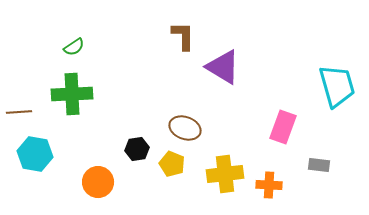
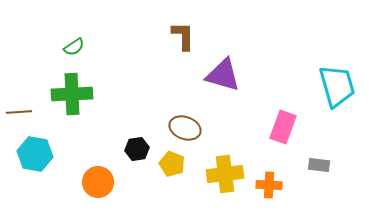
purple triangle: moved 8 px down; rotated 15 degrees counterclockwise
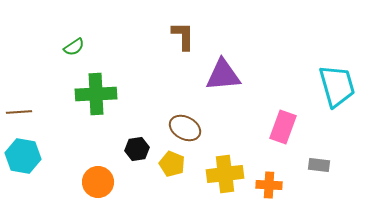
purple triangle: rotated 21 degrees counterclockwise
green cross: moved 24 px right
brown ellipse: rotated 8 degrees clockwise
cyan hexagon: moved 12 px left, 2 px down
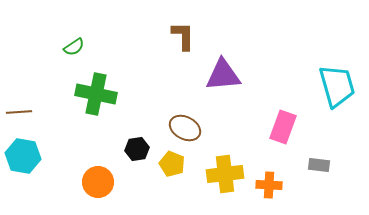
green cross: rotated 15 degrees clockwise
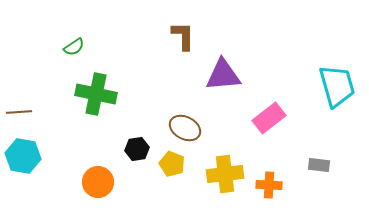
pink rectangle: moved 14 px left, 9 px up; rotated 32 degrees clockwise
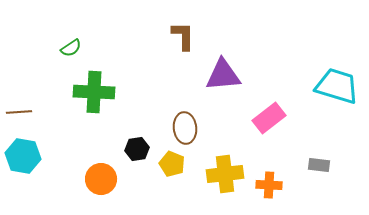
green semicircle: moved 3 px left, 1 px down
cyan trapezoid: rotated 57 degrees counterclockwise
green cross: moved 2 px left, 2 px up; rotated 9 degrees counterclockwise
brown ellipse: rotated 56 degrees clockwise
orange circle: moved 3 px right, 3 px up
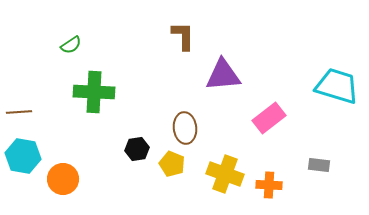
green semicircle: moved 3 px up
yellow cross: rotated 27 degrees clockwise
orange circle: moved 38 px left
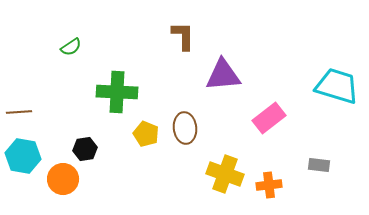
green semicircle: moved 2 px down
green cross: moved 23 px right
black hexagon: moved 52 px left
yellow pentagon: moved 26 px left, 30 px up
orange cross: rotated 10 degrees counterclockwise
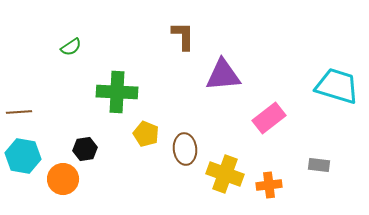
brown ellipse: moved 21 px down
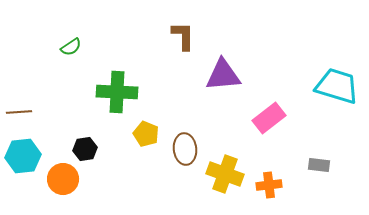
cyan hexagon: rotated 16 degrees counterclockwise
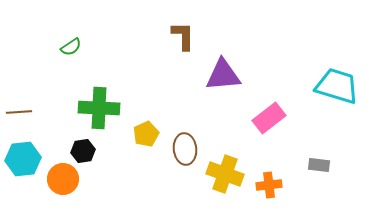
green cross: moved 18 px left, 16 px down
yellow pentagon: rotated 25 degrees clockwise
black hexagon: moved 2 px left, 2 px down
cyan hexagon: moved 3 px down
